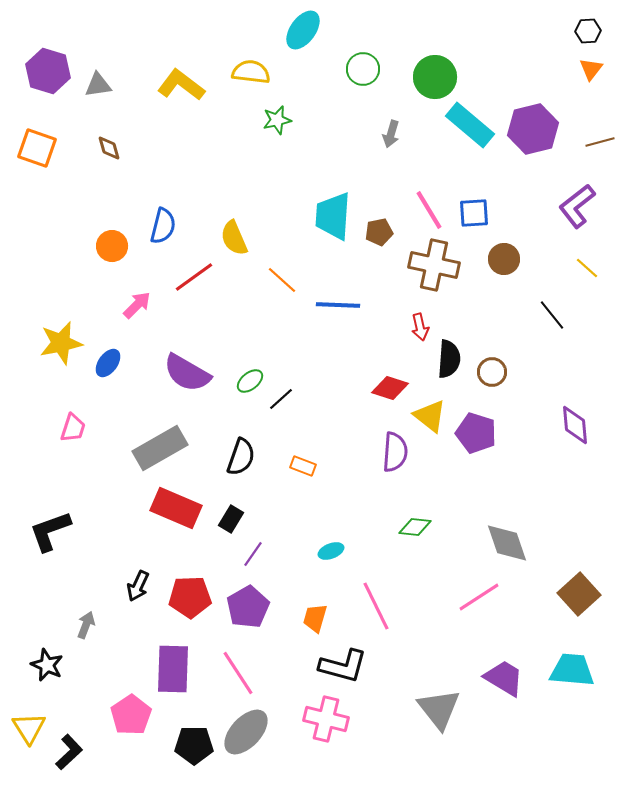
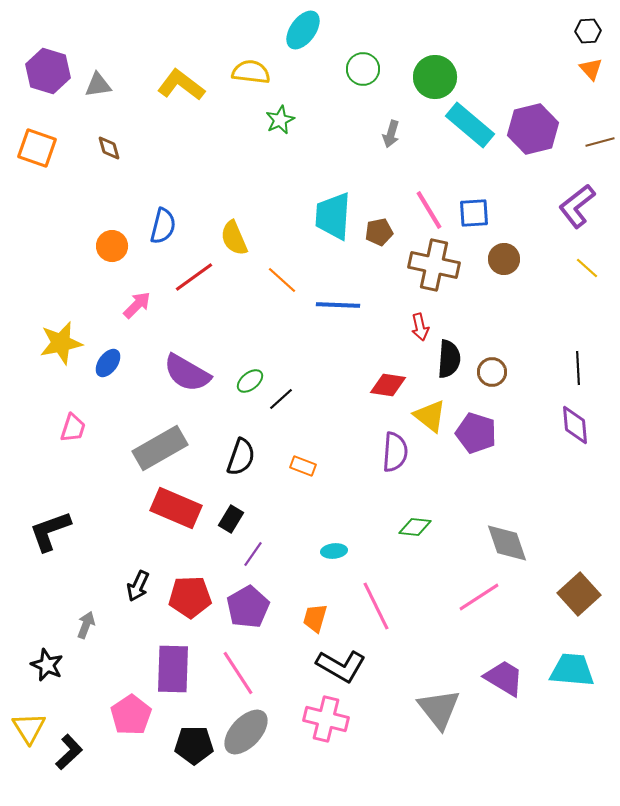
orange triangle at (591, 69): rotated 20 degrees counterclockwise
green star at (277, 120): moved 3 px right; rotated 12 degrees counterclockwise
black line at (552, 315): moved 26 px right, 53 px down; rotated 36 degrees clockwise
red diamond at (390, 388): moved 2 px left, 3 px up; rotated 9 degrees counterclockwise
cyan ellipse at (331, 551): moved 3 px right; rotated 15 degrees clockwise
black L-shape at (343, 666): moved 2 px left; rotated 15 degrees clockwise
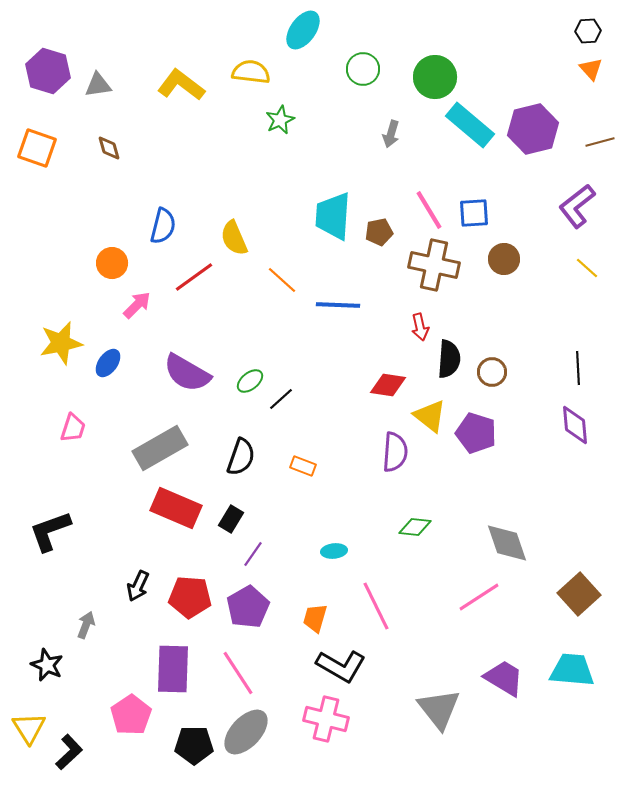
orange circle at (112, 246): moved 17 px down
red pentagon at (190, 597): rotated 6 degrees clockwise
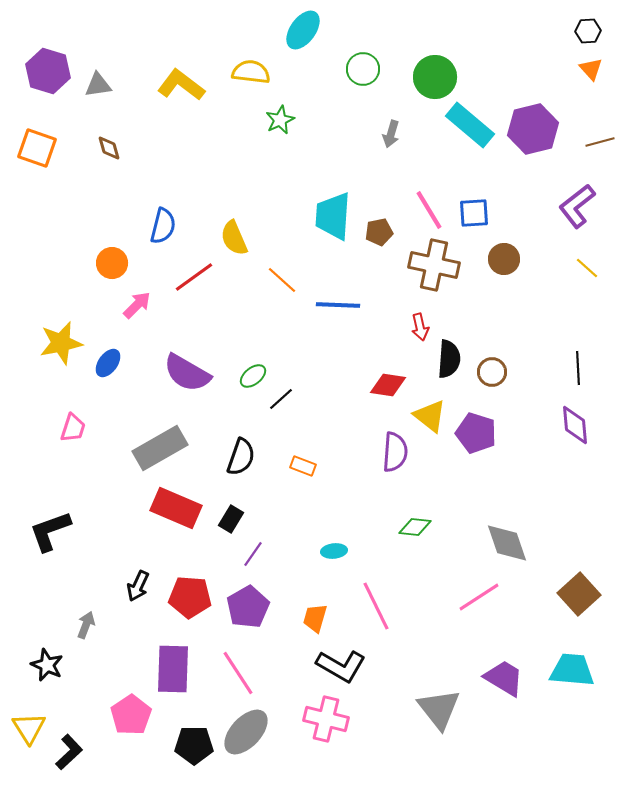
green ellipse at (250, 381): moved 3 px right, 5 px up
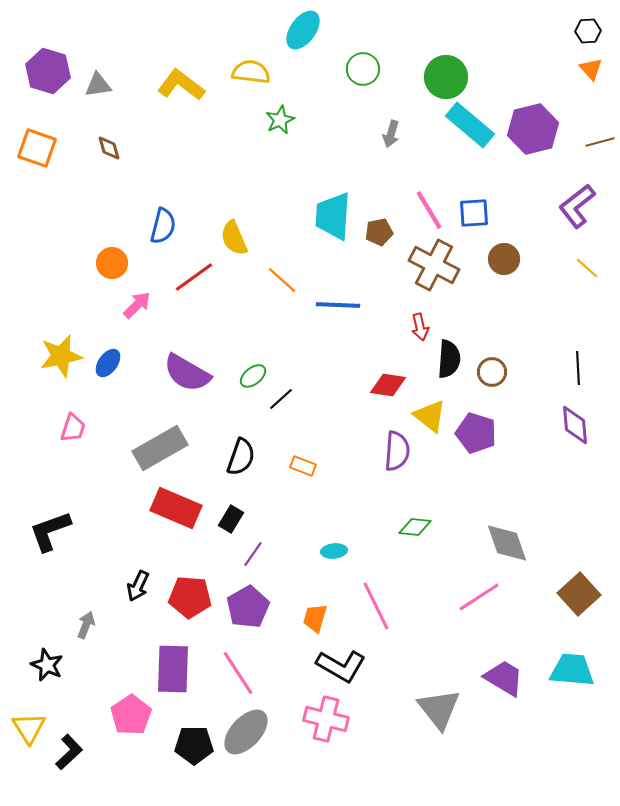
green circle at (435, 77): moved 11 px right
brown cross at (434, 265): rotated 15 degrees clockwise
yellow star at (61, 343): moved 13 px down
purple semicircle at (395, 452): moved 2 px right, 1 px up
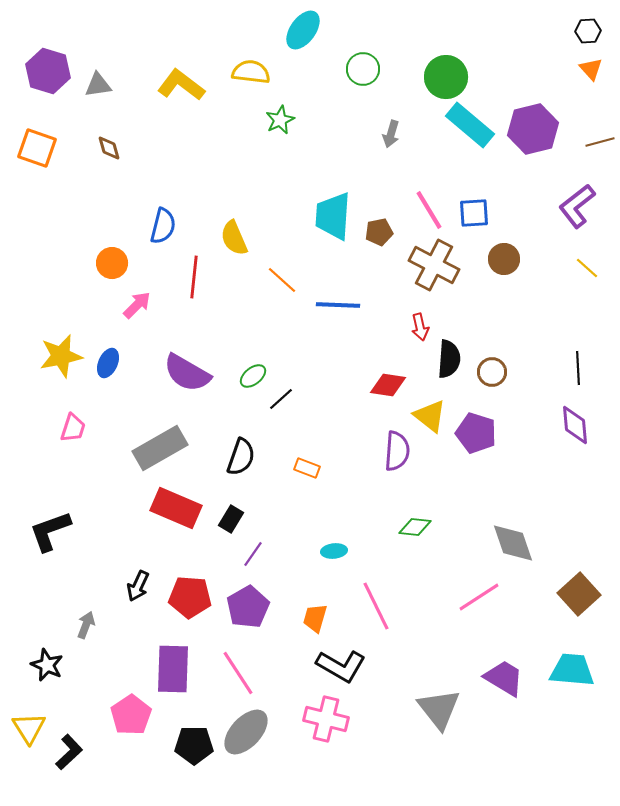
red line at (194, 277): rotated 48 degrees counterclockwise
blue ellipse at (108, 363): rotated 12 degrees counterclockwise
orange rectangle at (303, 466): moved 4 px right, 2 px down
gray diamond at (507, 543): moved 6 px right
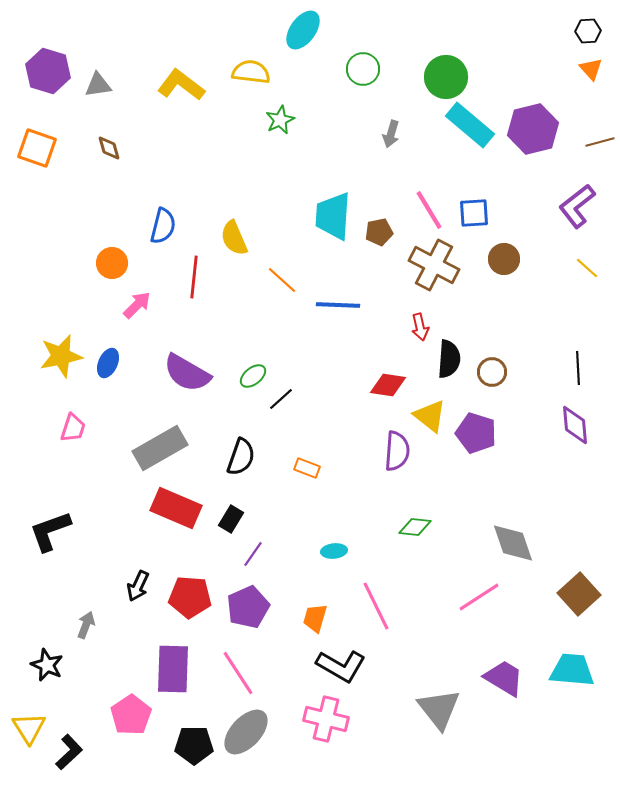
purple pentagon at (248, 607): rotated 6 degrees clockwise
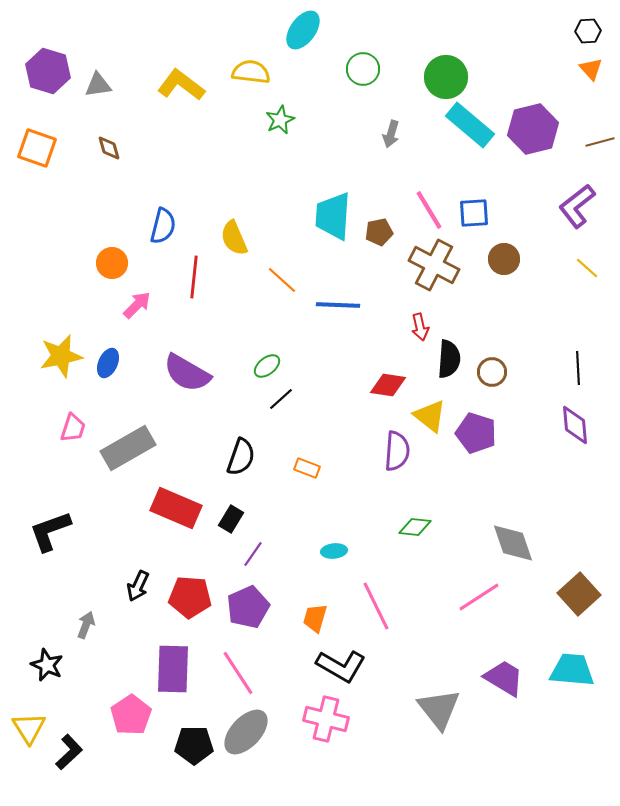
green ellipse at (253, 376): moved 14 px right, 10 px up
gray rectangle at (160, 448): moved 32 px left
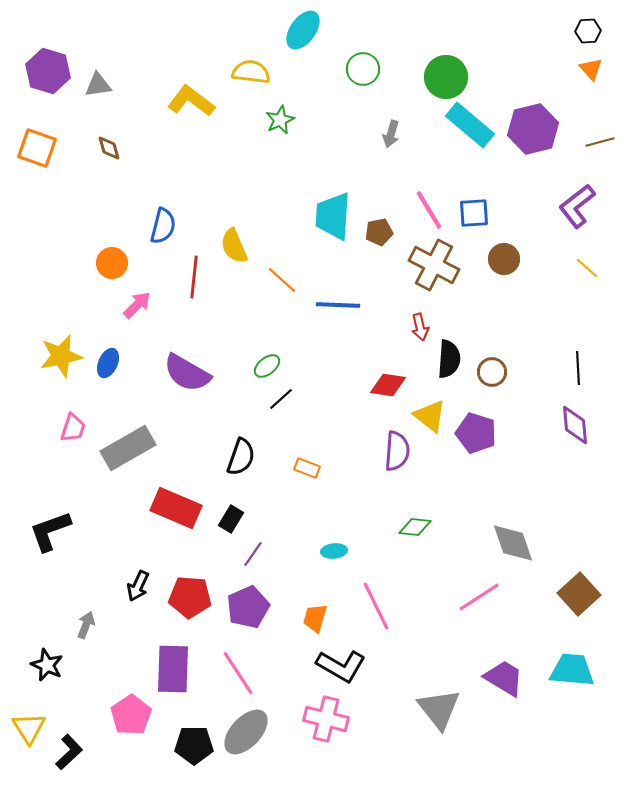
yellow L-shape at (181, 85): moved 10 px right, 16 px down
yellow semicircle at (234, 238): moved 8 px down
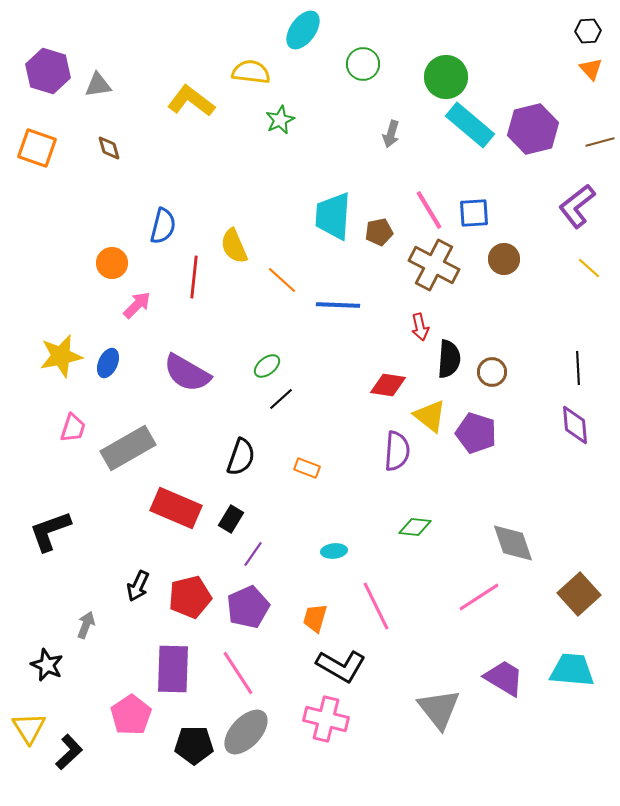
green circle at (363, 69): moved 5 px up
yellow line at (587, 268): moved 2 px right
red pentagon at (190, 597): rotated 18 degrees counterclockwise
